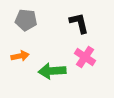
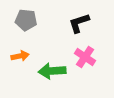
black L-shape: rotated 95 degrees counterclockwise
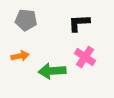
black L-shape: rotated 15 degrees clockwise
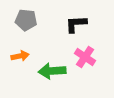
black L-shape: moved 3 px left, 1 px down
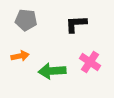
pink cross: moved 5 px right, 5 px down
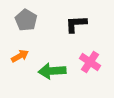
gray pentagon: rotated 25 degrees clockwise
orange arrow: rotated 18 degrees counterclockwise
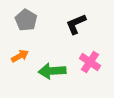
black L-shape: rotated 20 degrees counterclockwise
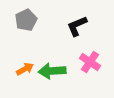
gray pentagon: rotated 15 degrees clockwise
black L-shape: moved 1 px right, 2 px down
orange arrow: moved 5 px right, 13 px down
